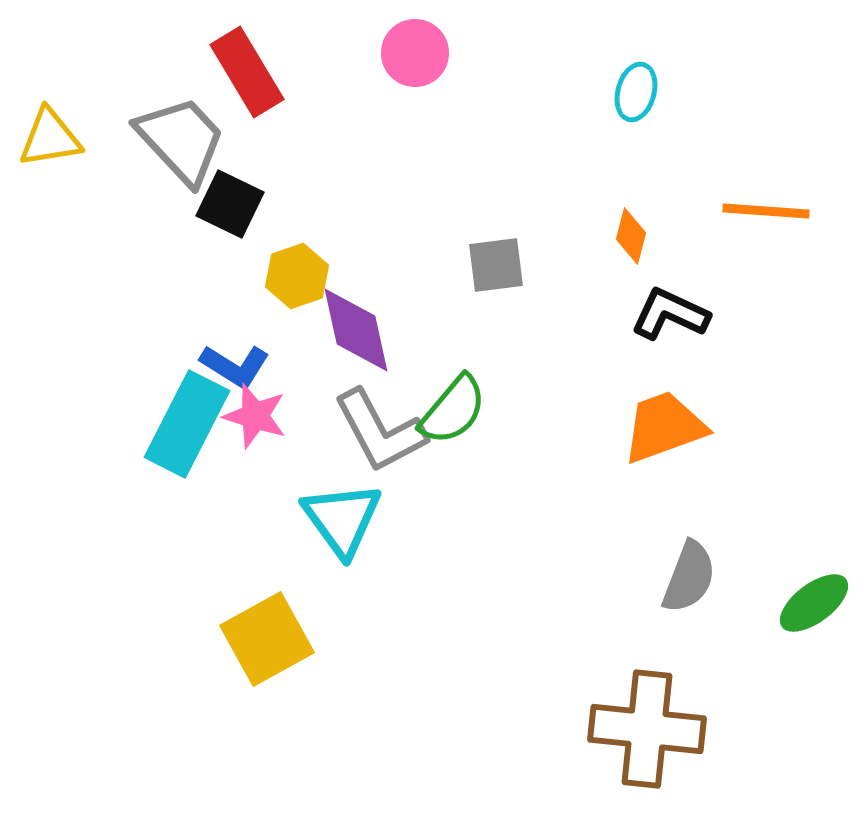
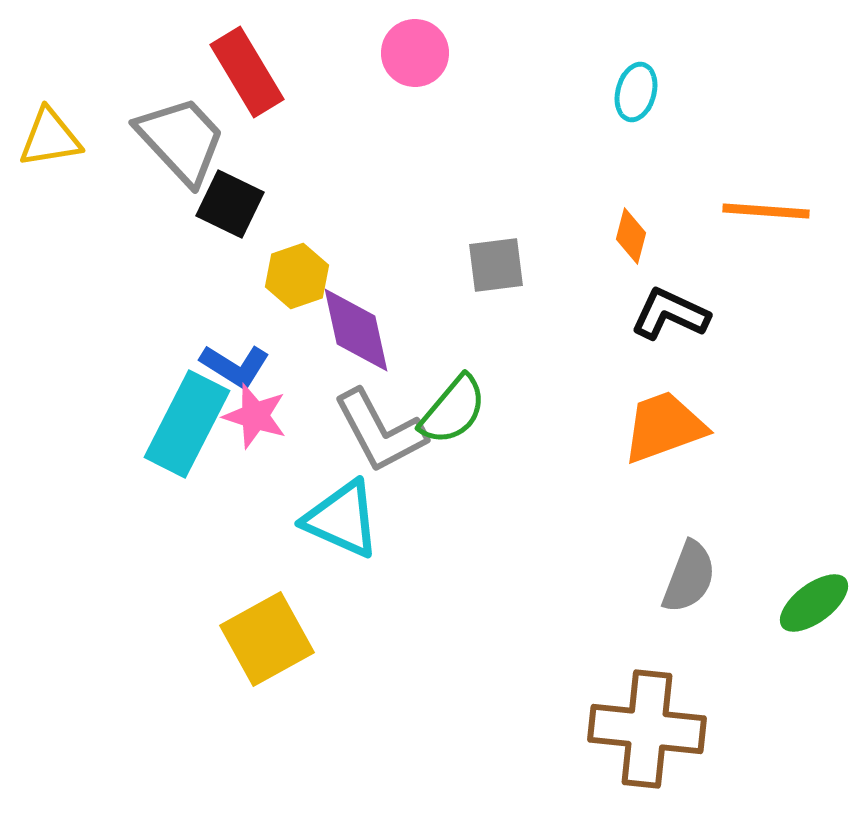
cyan triangle: rotated 30 degrees counterclockwise
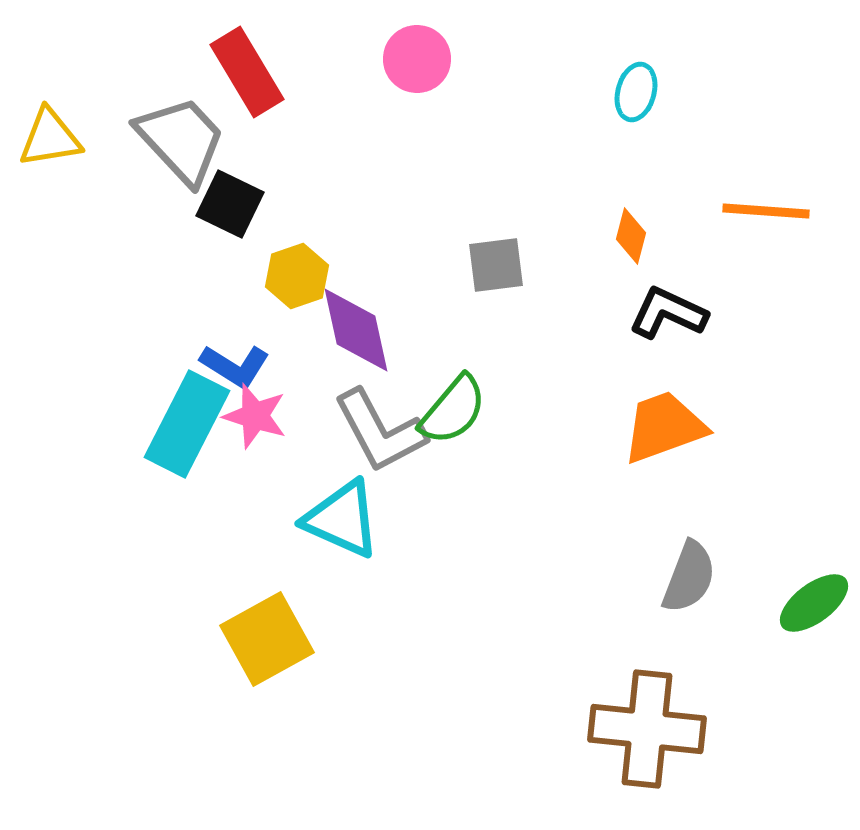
pink circle: moved 2 px right, 6 px down
black L-shape: moved 2 px left, 1 px up
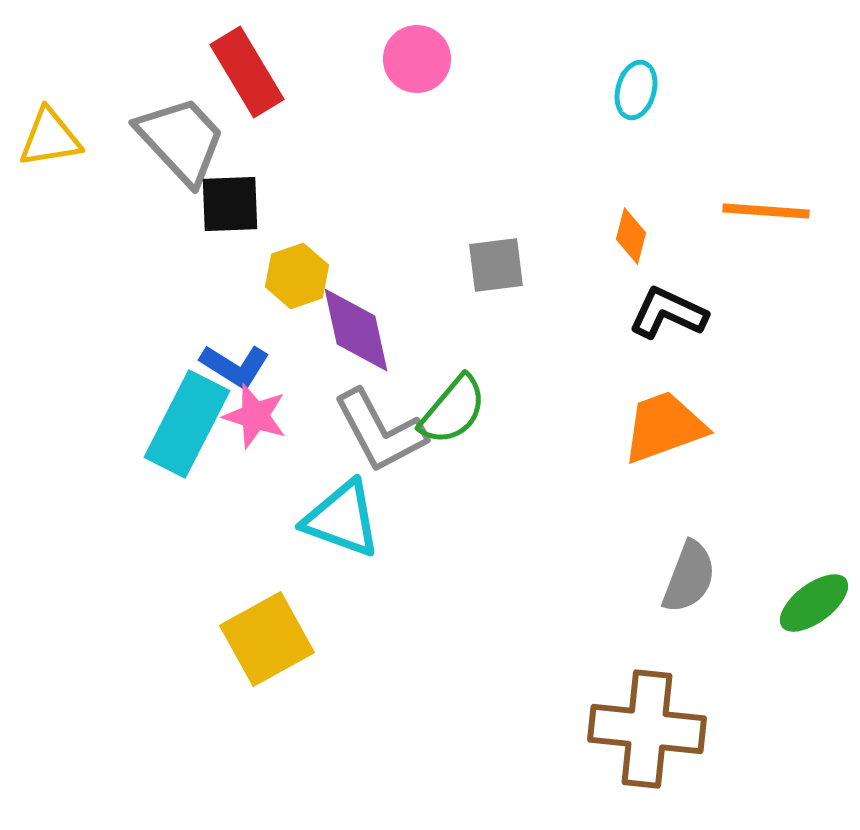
cyan ellipse: moved 2 px up
black square: rotated 28 degrees counterclockwise
cyan triangle: rotated 4 degrees counterclockwise
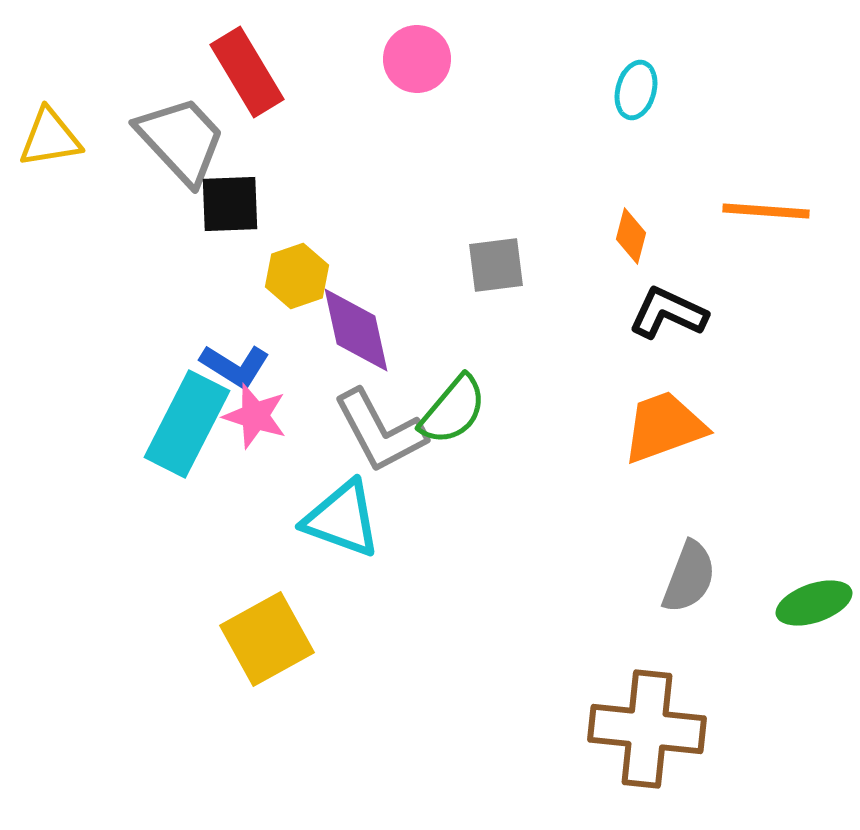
green ellipse: rotated 18 degrees clockwise
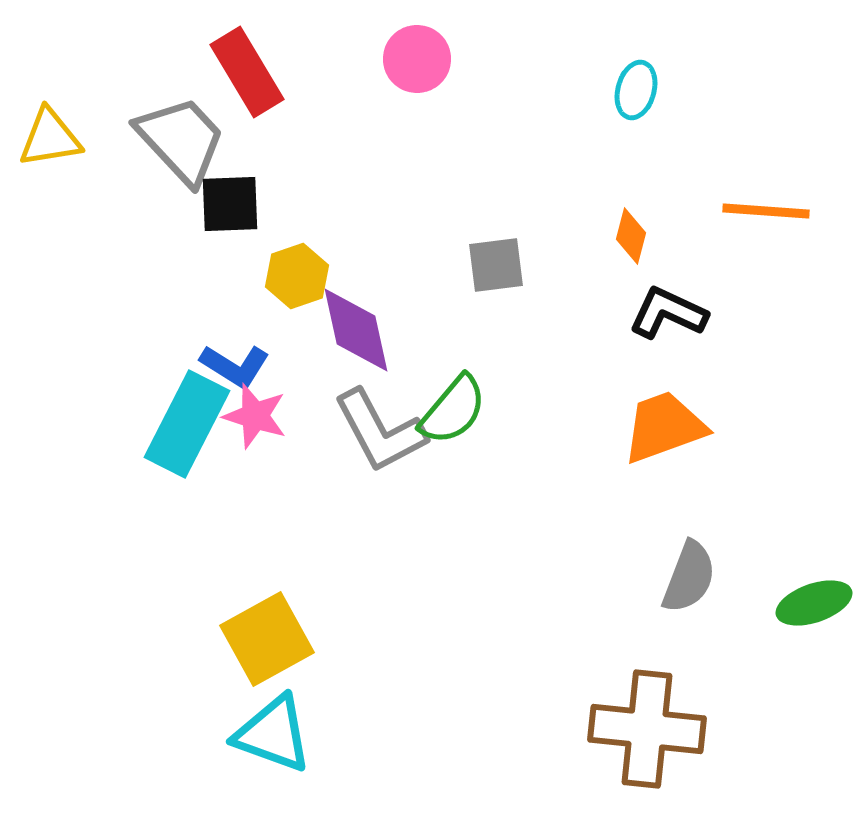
cyan triangle: moved 69 px left, 215 px down
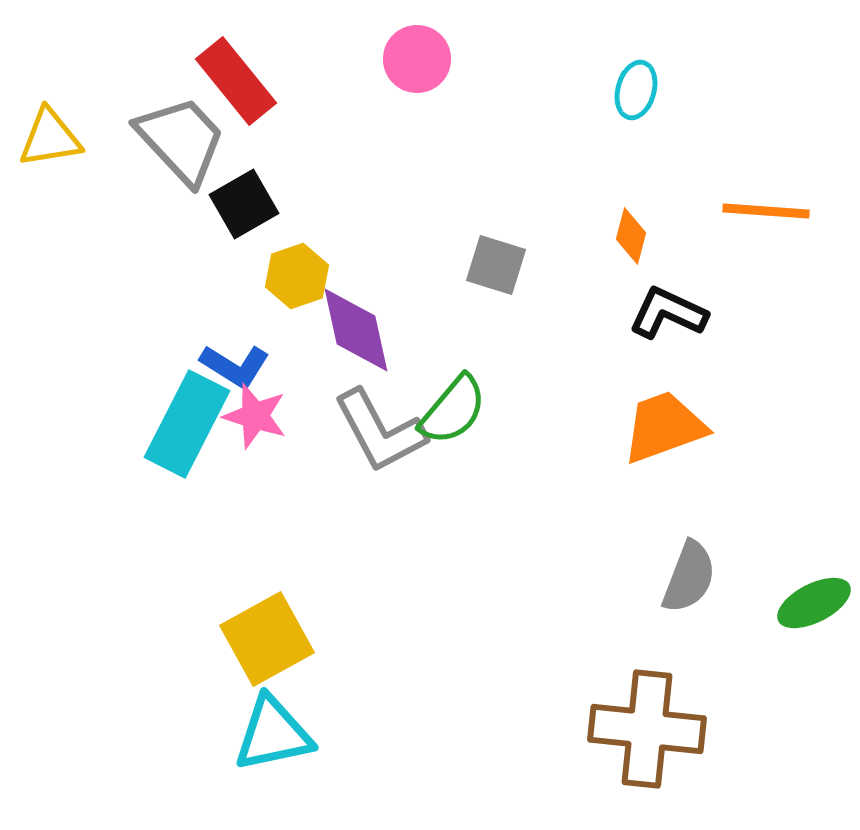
red rectangle: moved 11 px left, 9 px down; rotated 8 degrees counterclockwise
black square: moved 14 px right; rotated 28 degrees counterclockwise
gray square: rotated 24 degrees clockwise
green ellipse: rotated 8 degrees counterclockwise
cyan triangle: rotated 32 degrees counterclockwise
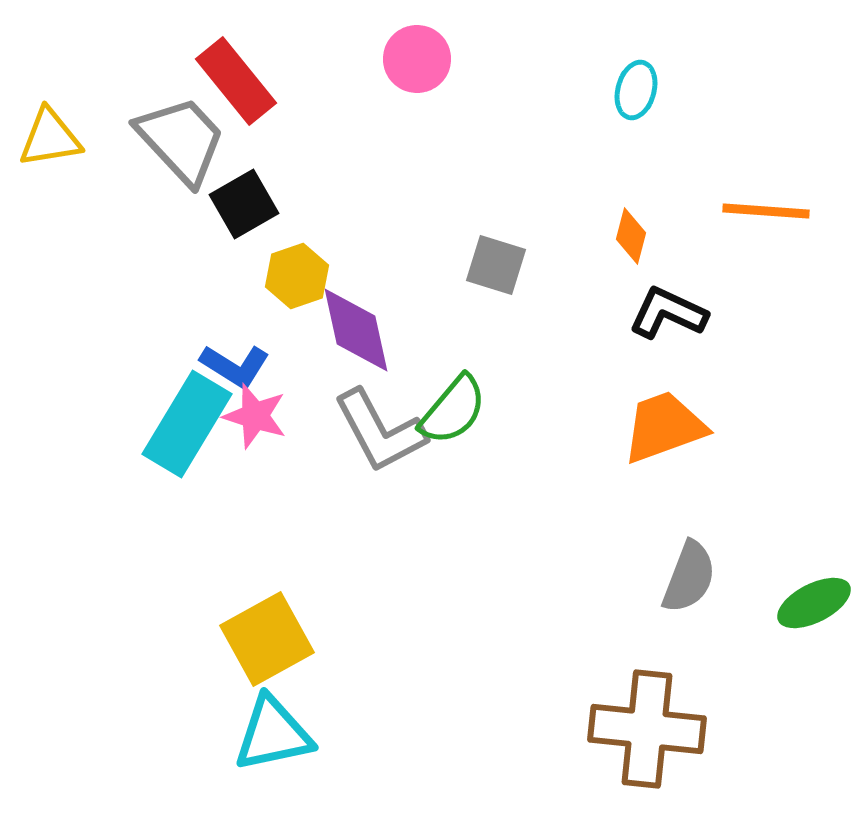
cyan rectangle: rotated 4 degrees clockwise
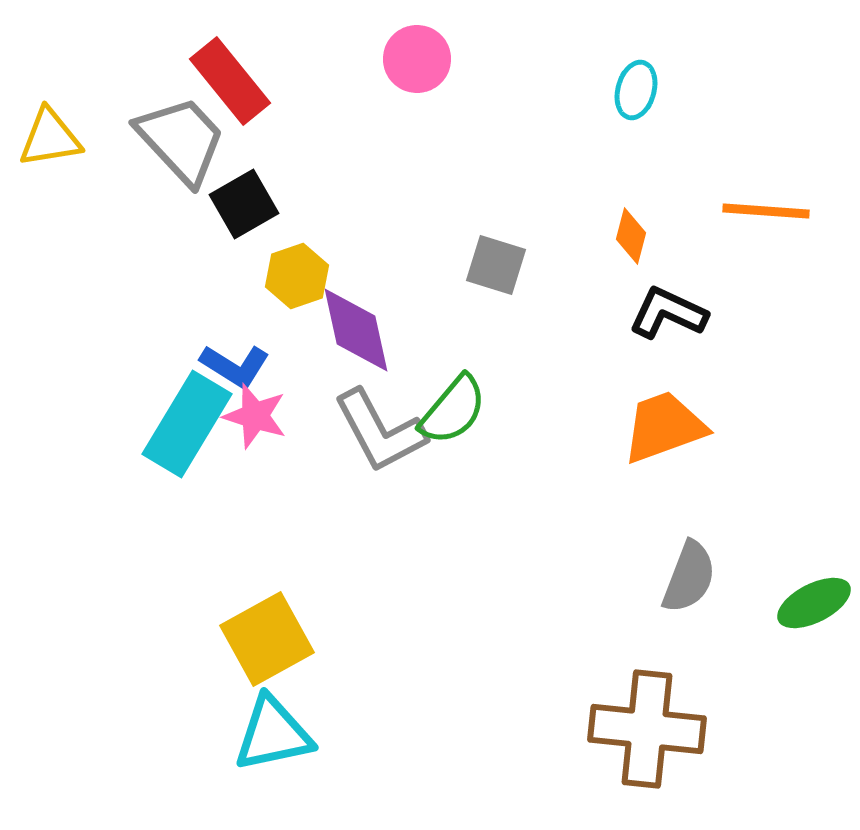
red rectangle: moved 6 px left
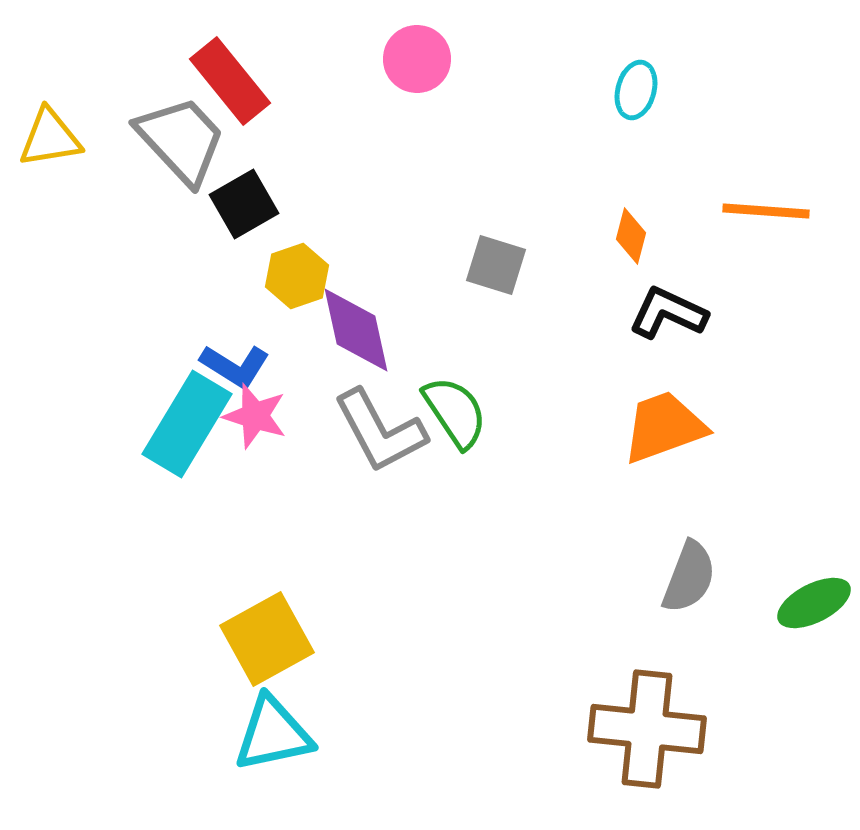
green semicircle: moved 2 px right, 2 px down; rotated 74 degrees counterclockwise
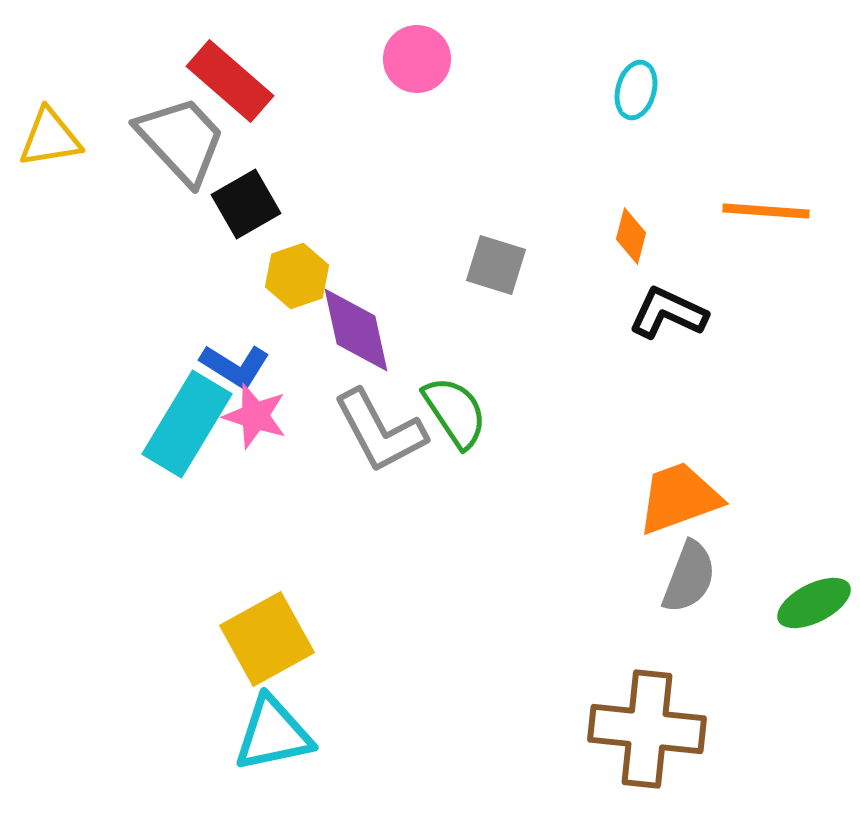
red rectangle: rotated 10 degrees counterclockwise
black square: moved 2 px right
orange trapezoid: moved 15 px right, 71 px down
